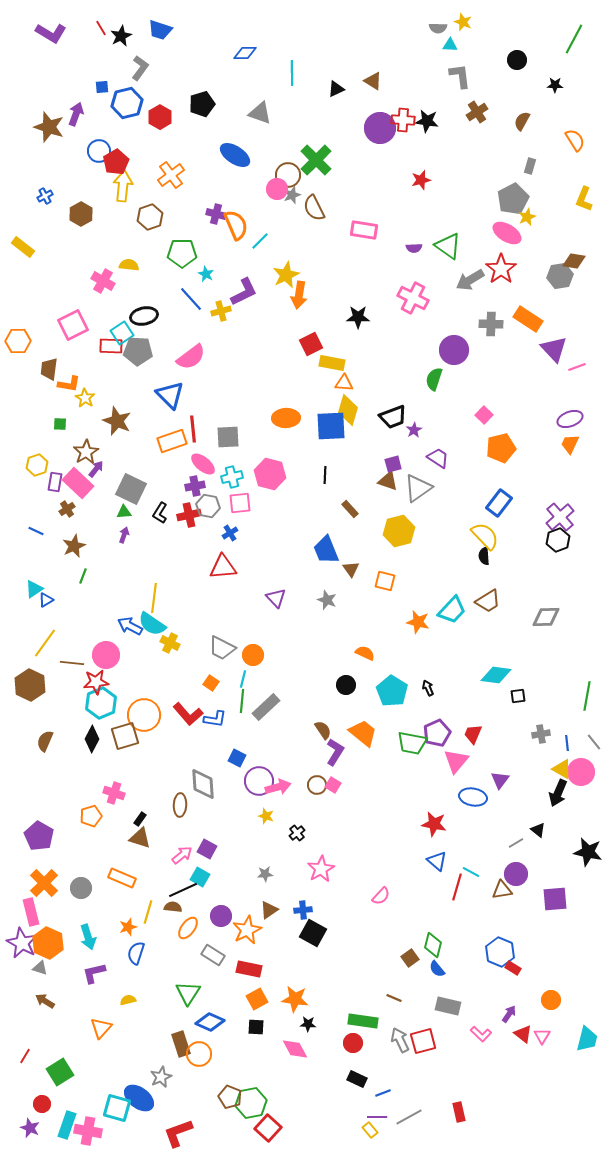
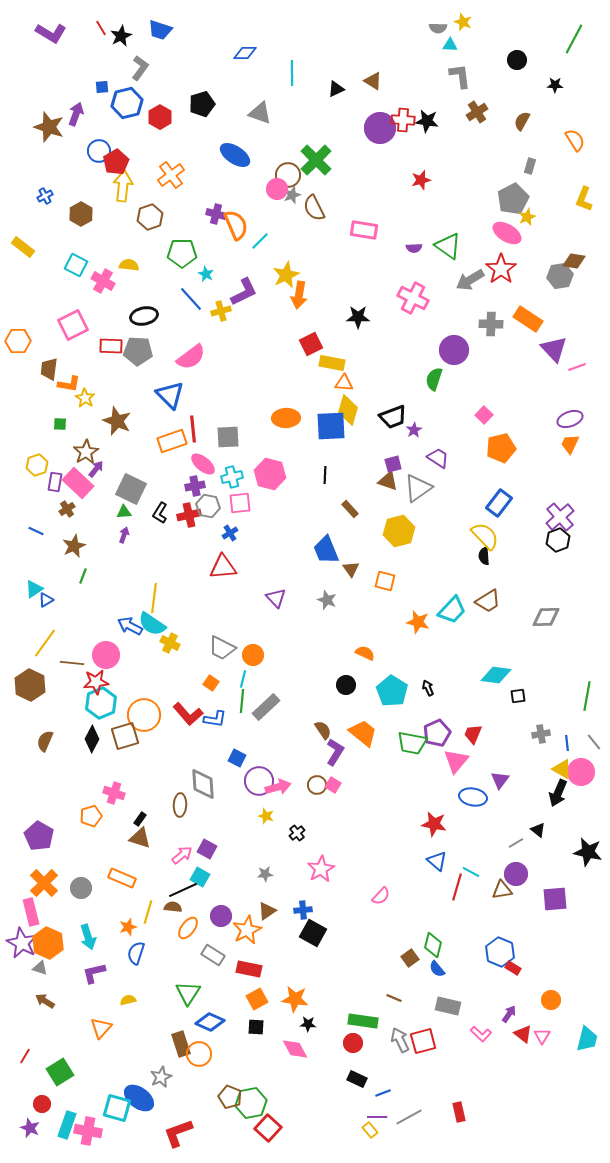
cyan square at (122, 333): moved 46 px left, 68 px up; rotated 30 degrees counterclockwise
brown triangle at (269, 910): moved 2 px left, 1 px down
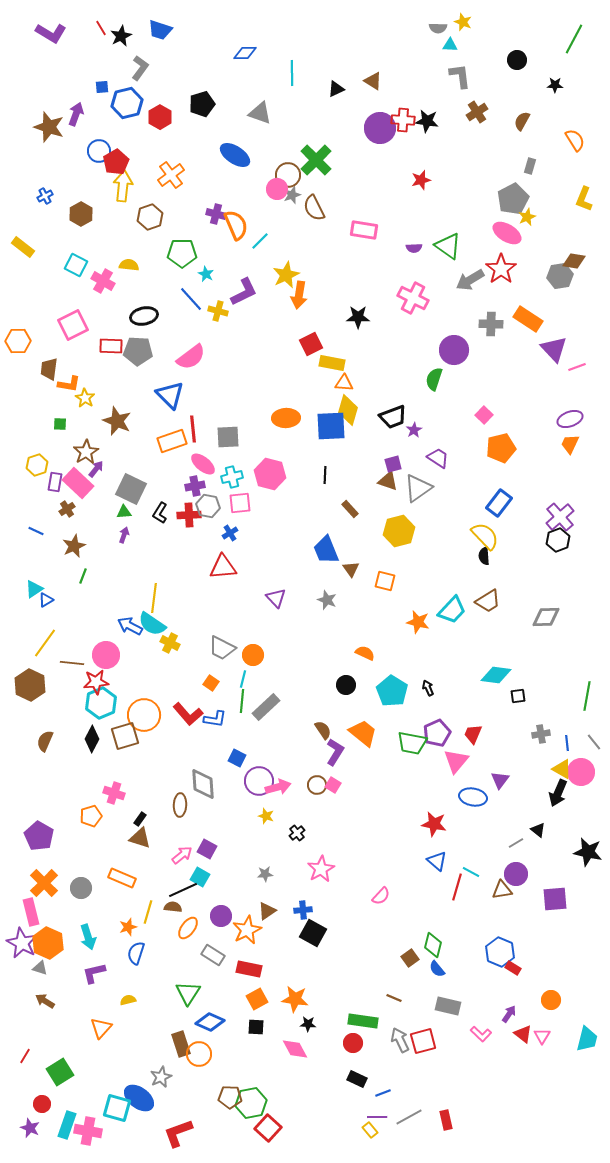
yellow cross at (221, 311): moved 3 px left; rotated 30 degrees clockwise
red cross at (189, 515): rotated 10 degrees clockwise
brown pentagon at (230, 1097): rotated 20 degrees counterclockwise
red rectangle at (459, 1112): moved 13 px left, 8 px down
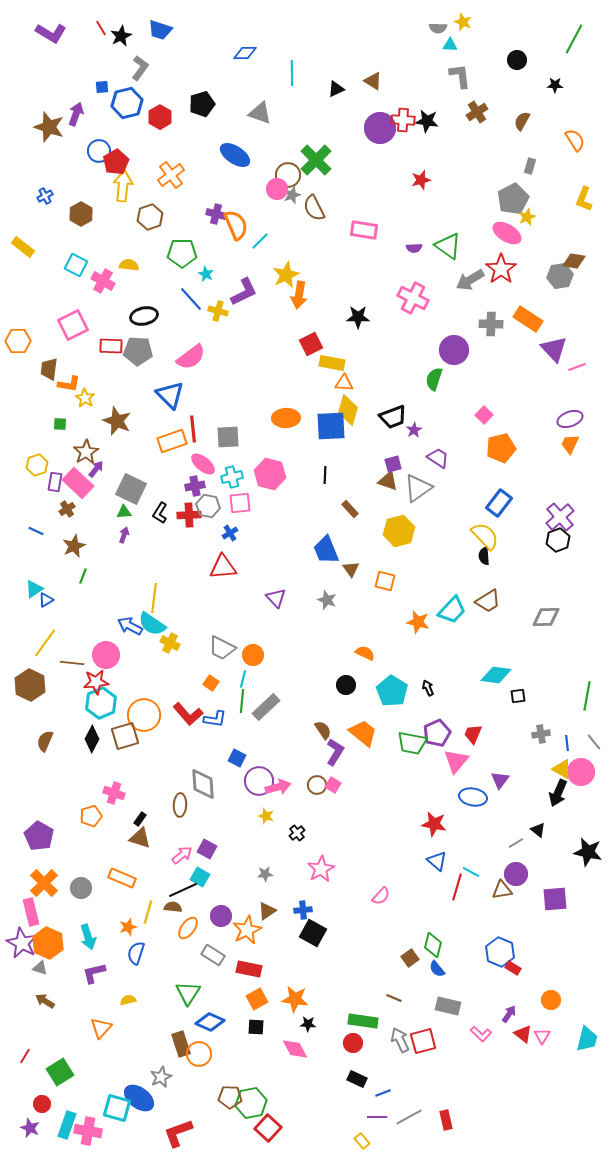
yellow rectangle at (370, 1130): moved 8 px left, 11 px down
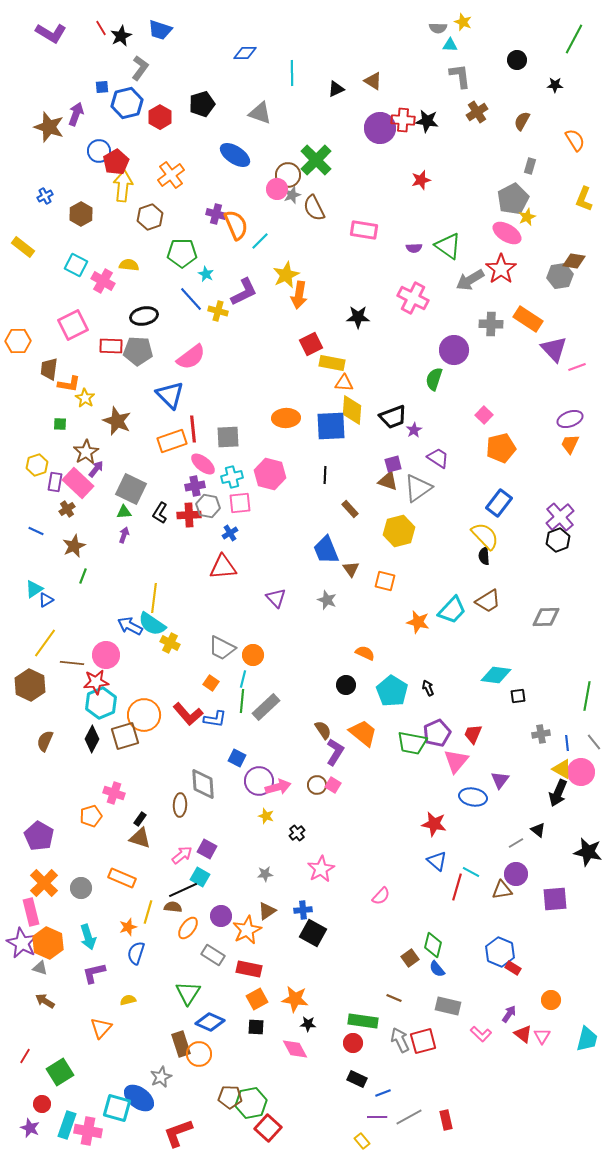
yellow diamond at (348, 410): moved 4 px right; rotated 12 degrees counterclockwise
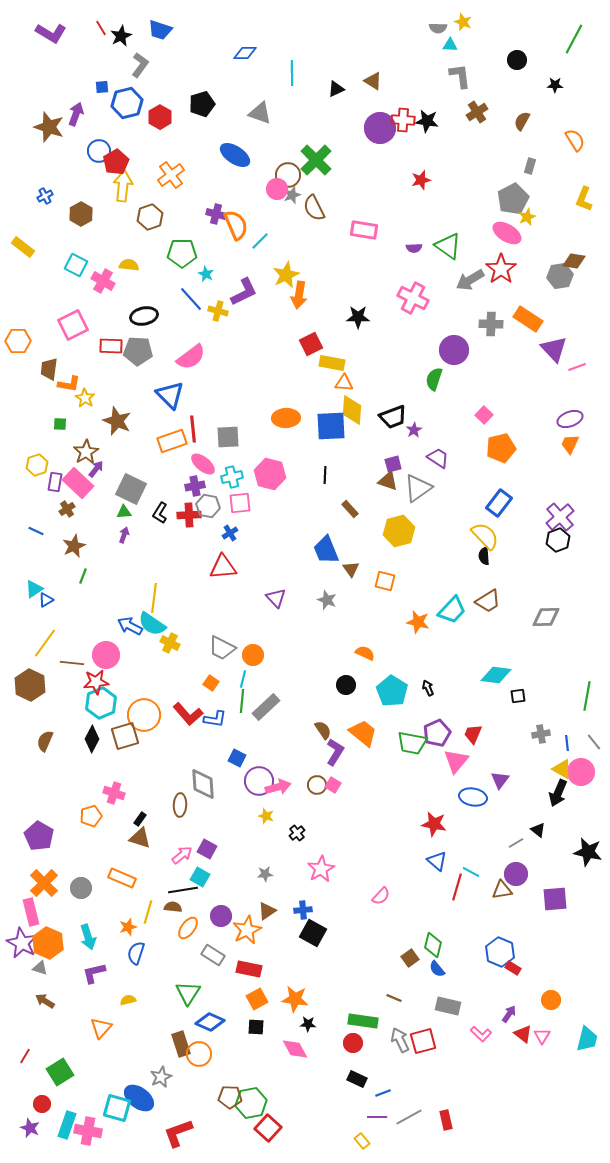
gray L-shape at (140, 68): moved 3 px up
black line at (183, 890): rotated 16 degrees clockwise
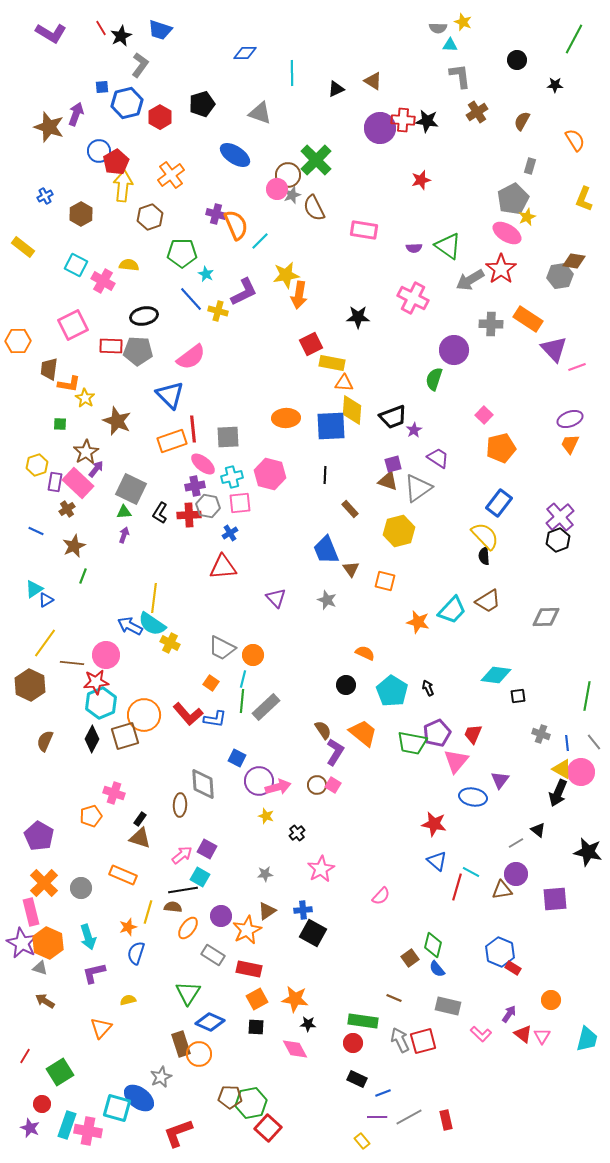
yellow star at (286, 275): rotated 16 degrees clockwise
gray cross at (541, 734): rotated 30 degrees clockwise
orange rectangle at (122, 878): moved 1 px right, 3 px up
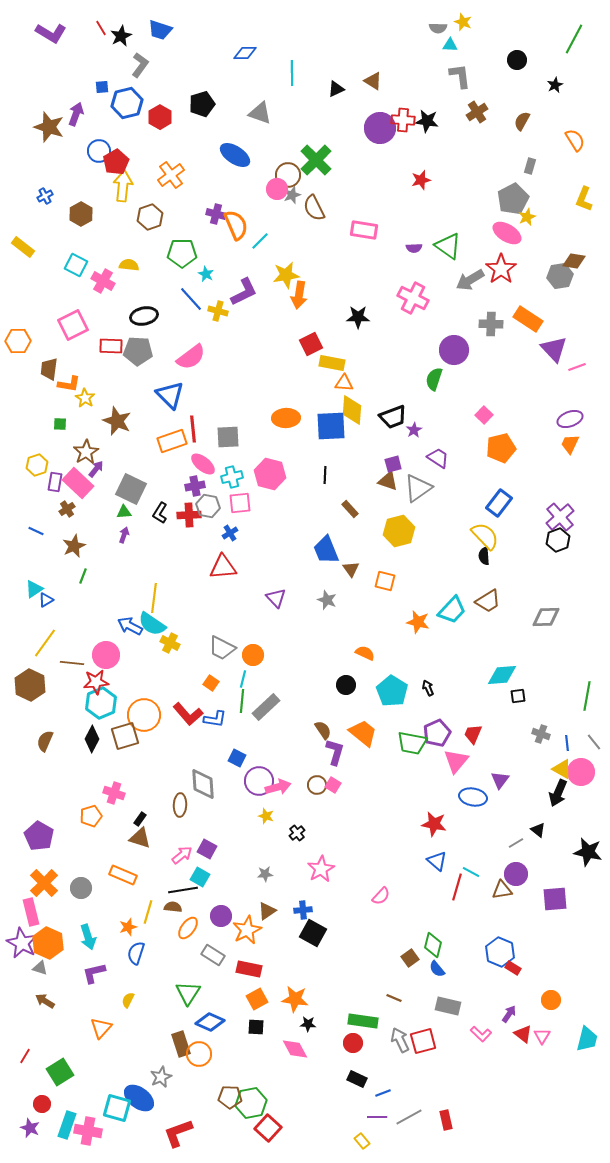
black star at (555, 85): rotated 28 degrees counterclockwise
cyan diamond at (496, 675): moved 6 px right; rotated 12 degrees counterclockwise
purple L-shape at (335, 752): rotated 16 degrees counterclockwise
yellow semicircle at (128, 1000): rotated 49 degrees counterclockwise
